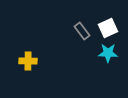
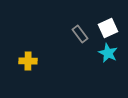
gray rectangle: moved 2 px left, 3 px down
cyan star: rotated 24 degrees clockwise
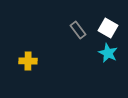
white square: rotated 36 degrees counterclockwise
gray rectangle: moved 2 px left, 4 px up
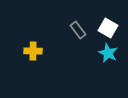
yellow cross: moved 5 px right, 10 px up
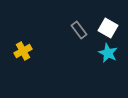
gray rectangle: moved 1 px right
yellow cross: moved 10 px left; rotated 30 degrees counterclockwise
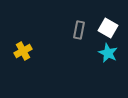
gray rectangle: rotated 48 degrees clockwise
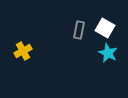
white square: moved 3 px left
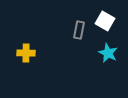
white square: moved 7 px up
yellow cross: moved 3 px right, 2 px down; rotated 30 degrees clockwise
